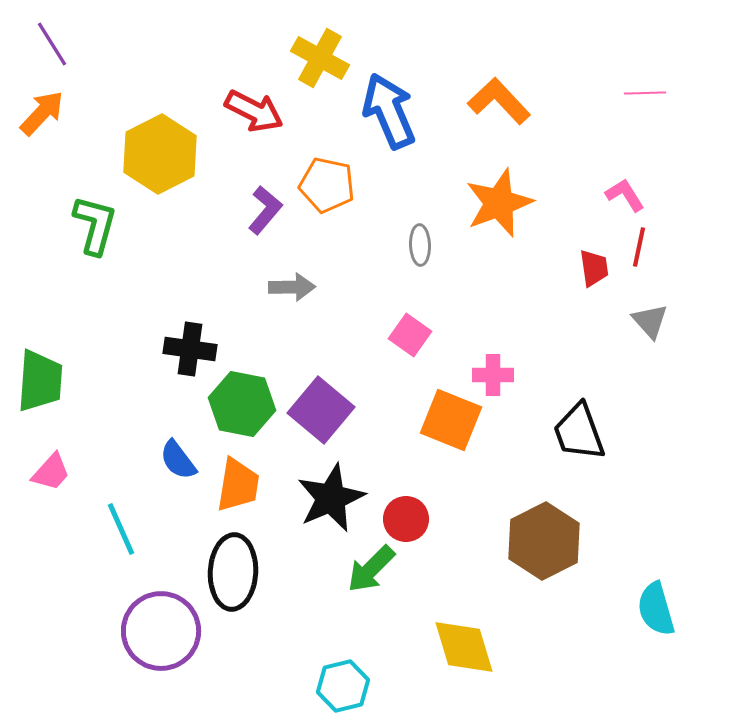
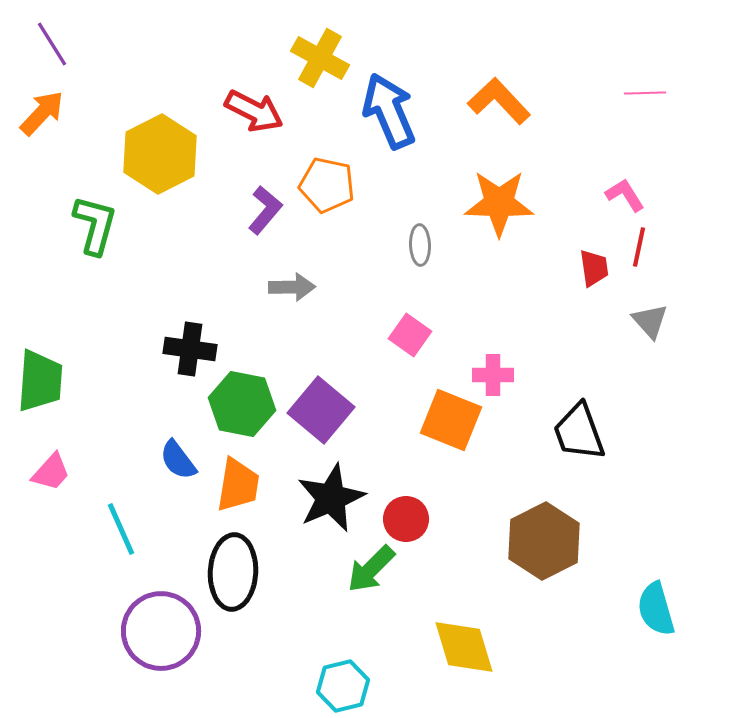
orange star: rotated 22 degrees clockwise
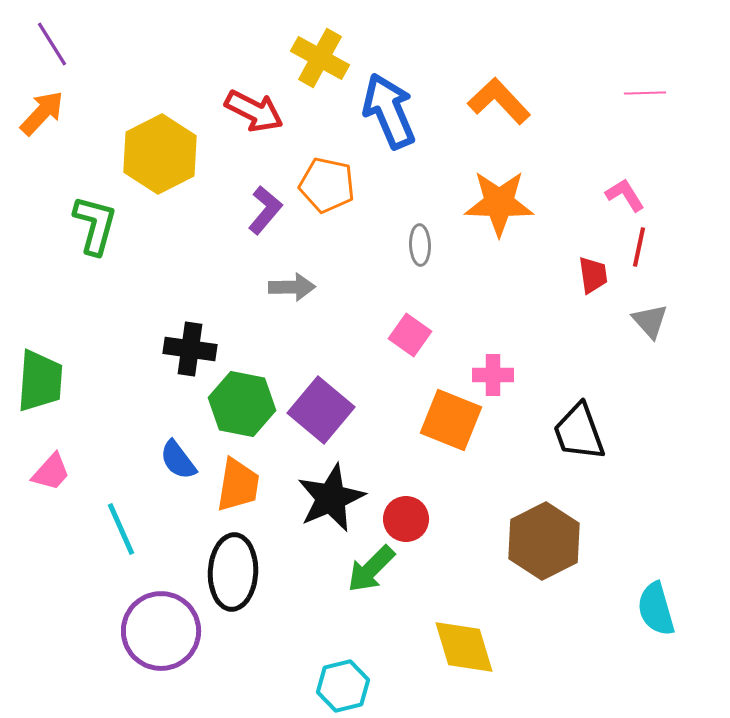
red trapezoid: moved 1 px left, 7 px down
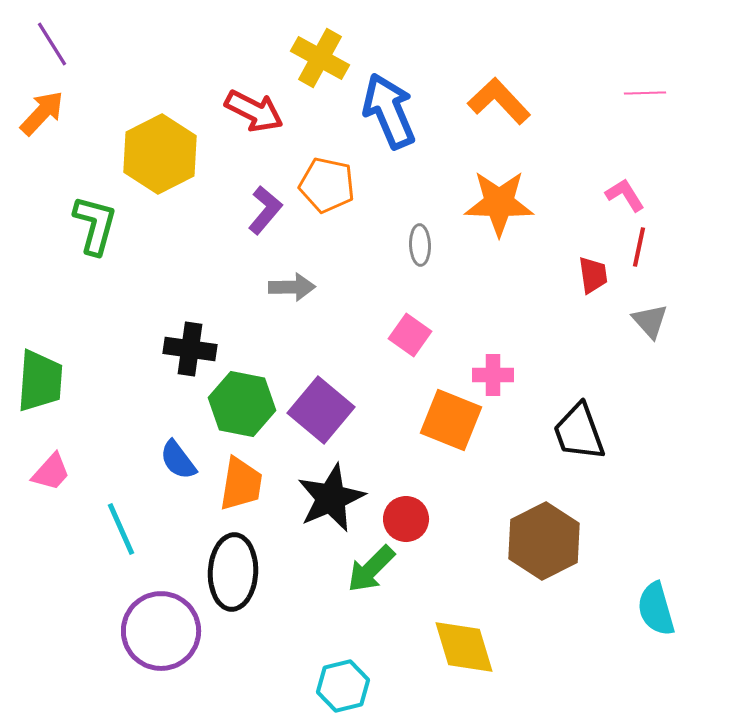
orange trapezoid: moved 3 px right, 1 px up
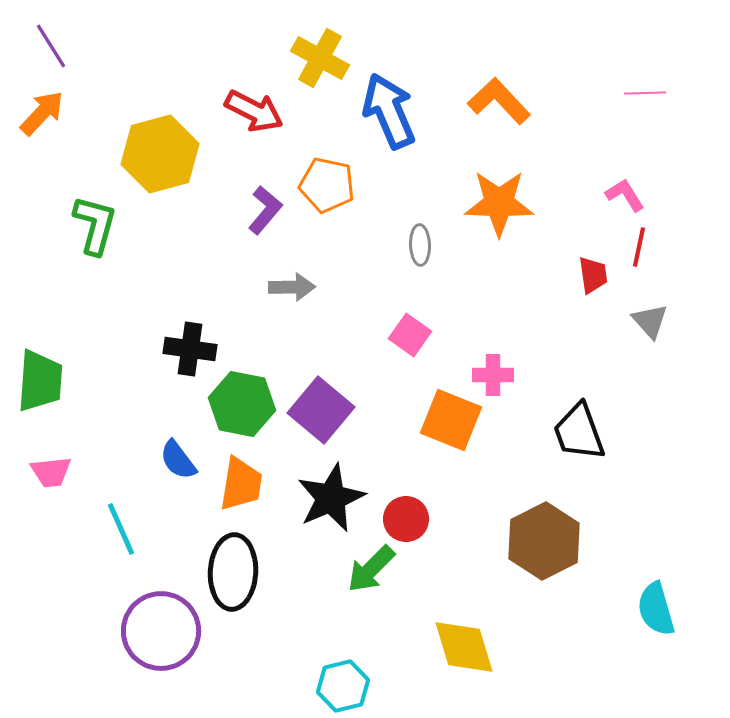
purple line: moved 1 px left, 2 px down
yellow hexagon: rotated 12 degrees clockwise
pink trapezoid: rotated 42 degrees clockwise
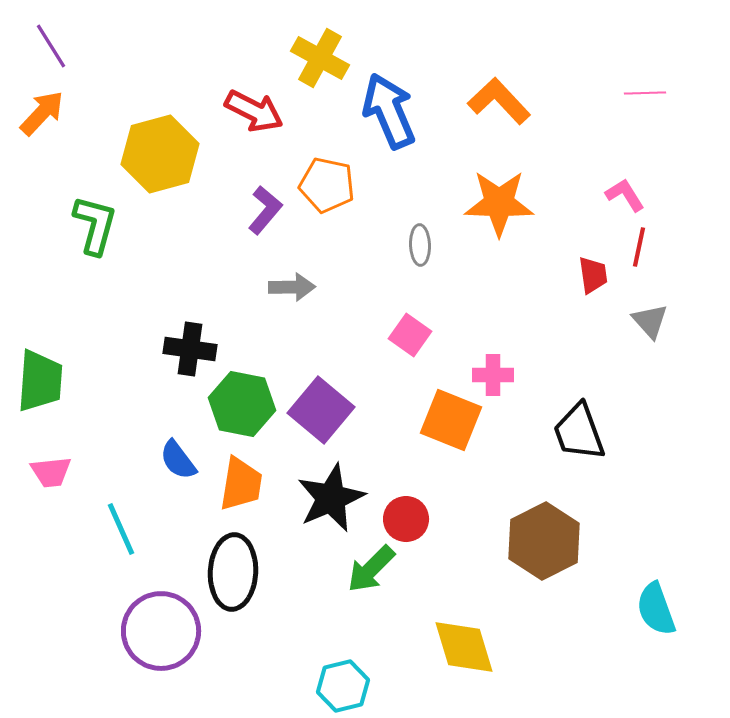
cyan semicircle: rotated 4 degrees counterclockwise
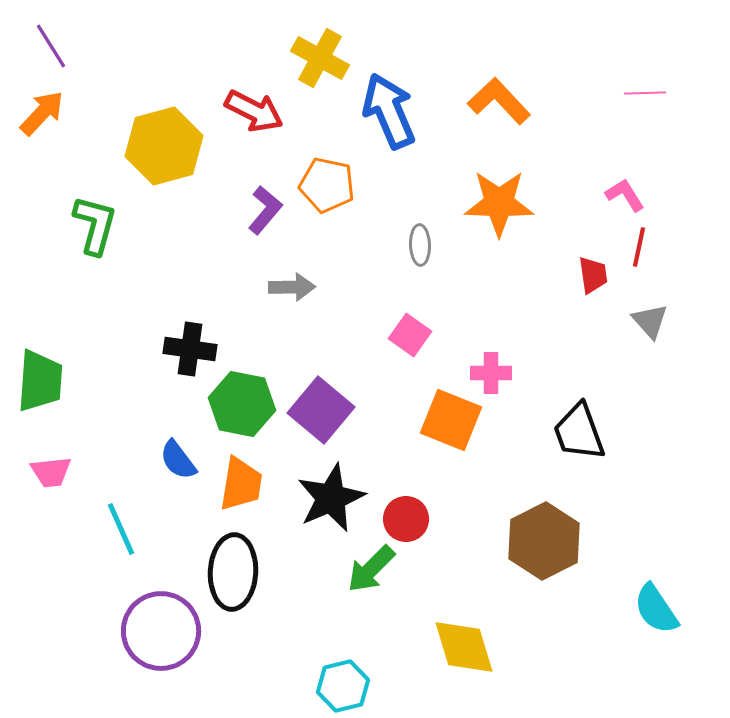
yellow hexagon: moved 4 px right, 8 px up
pink cross: moved 2 px left, 2 px up
cyan semicircle: rotated 14 degrees counterclockwise
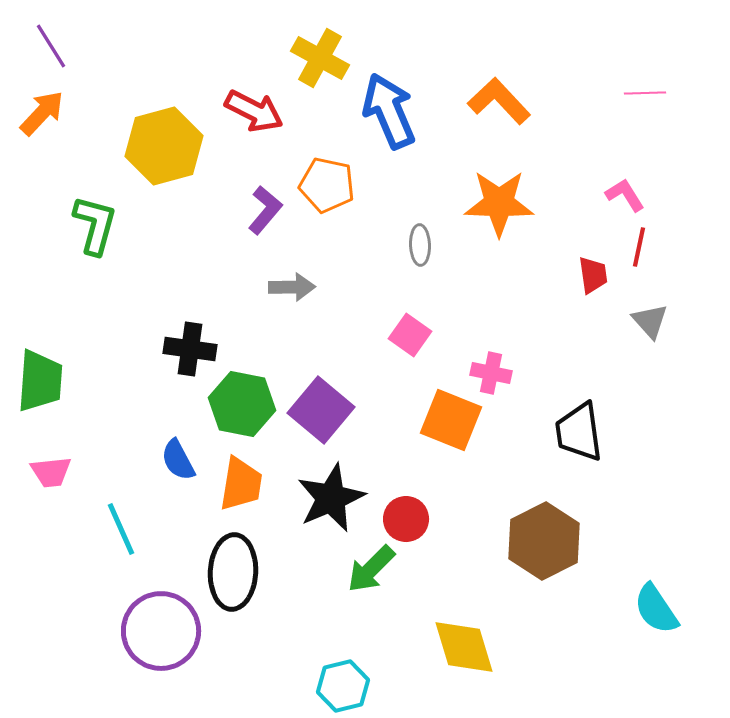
pink cross: rotated 12 degrees clockwise
black trapezoid: rotated 12 degrees clockwise
blue semicircle: rotated 9 degrees clockwise
